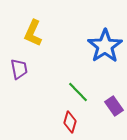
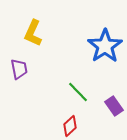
red diamond: moved 4 px down; rotated 30 degrees clockwise
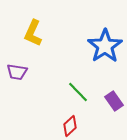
purple trapezoid: moved 2 px left, 3 px down; rotated 110 degrees clockwise
purple rectangle: moved 5 px up
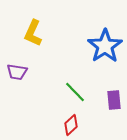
green line: moved 3 px left
purple rectangle: moved 1 px up; rotated 30 degrees clockwise
red diamond: moved 1 px right, 1 px up
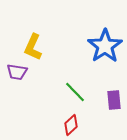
yellow L-shape: moved 14 px down
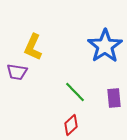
purple rectangle: moved 2 px up
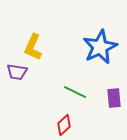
blue star: moved 5 px left, 1 px down; rotated 8 degrees clockwise
green line: rotated 20 degrees counterclockwise
red diamond: moved 7 px left
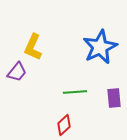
purple trapezoid: rotated 60 degrees counterclockwise
green line: rotated 30 degrees counterclockwise
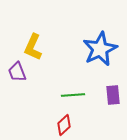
blue star: moved 2 px down
purple trapezoid: rotated 120 degrees clockwise
green line: moved 2 px left, 3 px down
purple rectangle: moved 1 px left, 3 px up
